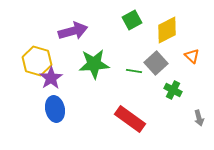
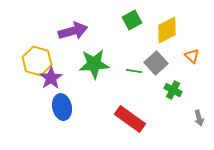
blue ellipse: moved 7 px right, 2 px up
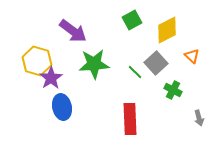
purple arrow: rotated 52 degrees clockwise
green line: moved 1 px right, 1 px down; rotated 35 degrees clockwise
red rectangle: rotated 52 degrees clockwise
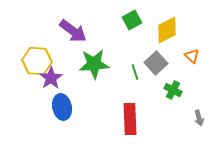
yellow hexagon: rotated 12 degrees counterclockwise
green line: rotated 28 degrees clockwise
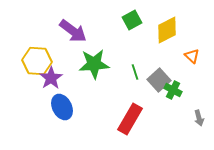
gray square: moved 3 px right, 17 px down
blue ellipse: rotated 15 degrees counterclockwise
red rectangle: rotated 32 degrees clockwise
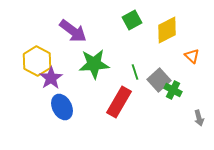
yellow hexagon: rotated 24 degrees clockwise
red rectangle: moved 11 px left, 17 px up
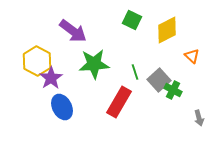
green square: rotated 36 degrees counterclockwise
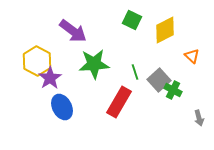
yellow diamond: moved 2 px left
purple star: moved 1 px left
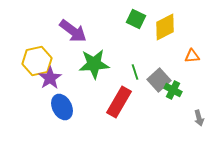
green square: moved 4 px right, 1 px up
yellow diamond: moved 3 px up
orange triangle: rotated 49 degrees counterclockwise
yellow hexagon: rotated 20 degrees clockwise
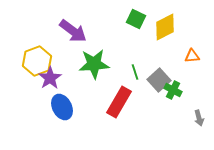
yellow hexagon: rotated 8 degrees counterclockwise
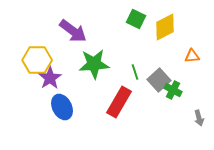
yellow hexagon: moved 1 px up; rotated 20 degrees clockwise
